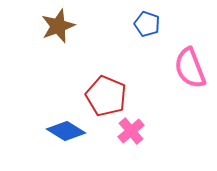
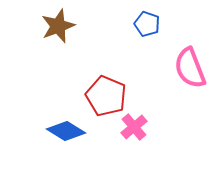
pink cross: moved 3 px right, 4 px up
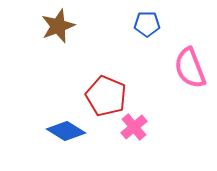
blue pentagon: rotated 20 degrees counterclockwise
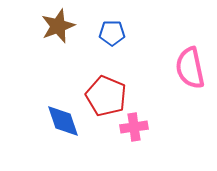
blue pentagon: moved 35 px left, 9 px down
pink semicircle: rotated 9 degrees clockwise
pink cross: rotated 32 degrees clockwise
blue diamond: moved 3 px left, 10 px up; rotated 39 degrees clockwise
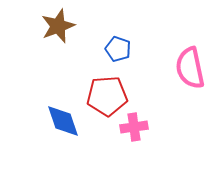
blue pentagon: moved 6 px right, 16 px down; rotated 20 degrees clockwise
red pentagon: moved 1 px right; rotated 27 degrees counterclockwise
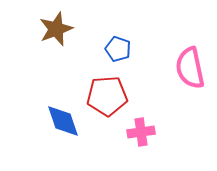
brown star: moved 2 px left, 3 px down
pink cross: moved 7 px right, 5 px down
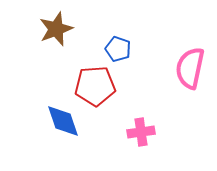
pink semicircle: rotated 24 degrees clockwise
red pentagon: moved 12 px left, 10 px up
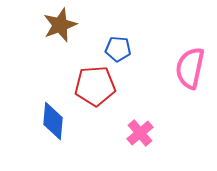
brown star: moved 4 px right, 4 px up
blue pentagon: rotated 15 degrees counterclockwise
blue diamond: moved 10 px left; rotated 24 degrees clockwise
pink cross: moved 1 px left, 1 px down; rotated 32 degrees counterclockwise
